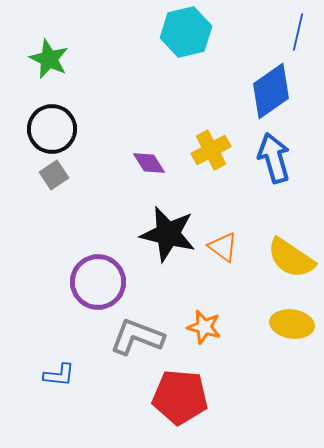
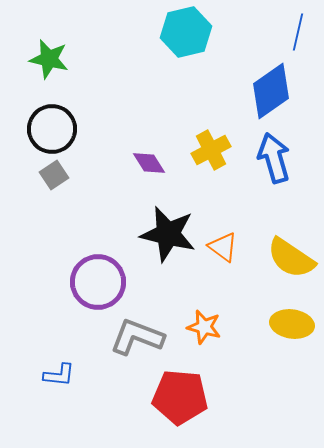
green star: rotated 12 degrees counterclockwise
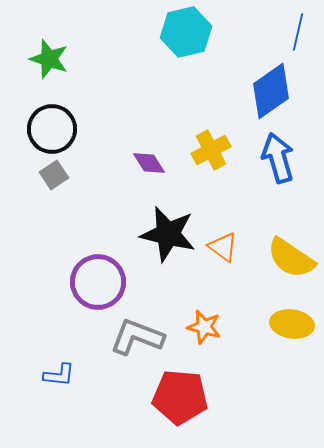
green star: rotated 6 degrees clockwise
blue arrow: moved 4 px right
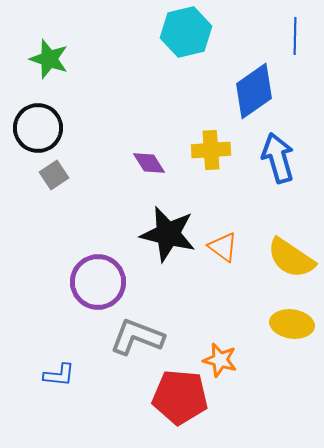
blue line: moved 3 px left, 4 px down; rotated 12 degrees counterclockwise
blue diamond: moved 17 px left
black circle: moved 14 px left, 1 px up
yellow cross: rotated 24 degrees clockwise
orange star: moved 16 px right, 33 px down
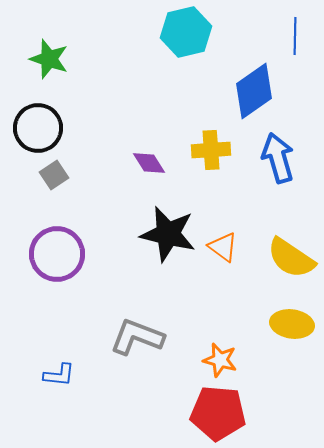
purple circle: moved 41 px left, 28 px up
red pentagon: moved 38 px right, 16 px down
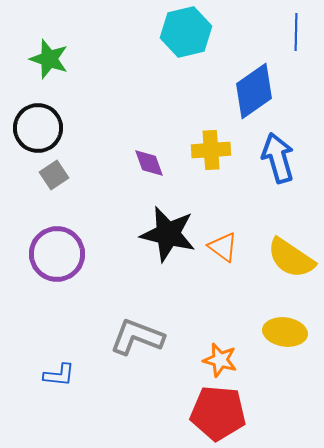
blue line: moved 1 px right, 4 px up
purple diamond: rotated 12 degrees clockwise
yellow ellipse: moved 7 px left, 8 px down
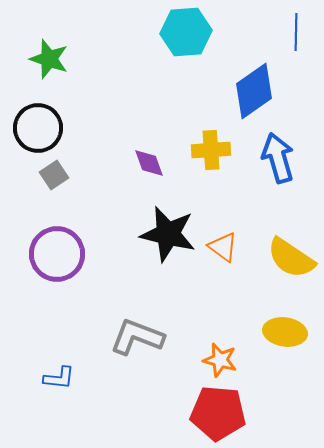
cyan hexagon: rotated 9 degrees clockwise
blue L-shape: moved 3 px down
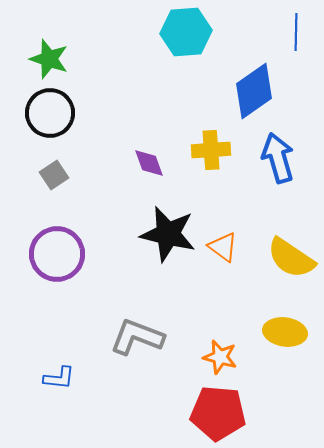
black circle: moved 12 px right, 15 px up
orange star: moved 3 px up
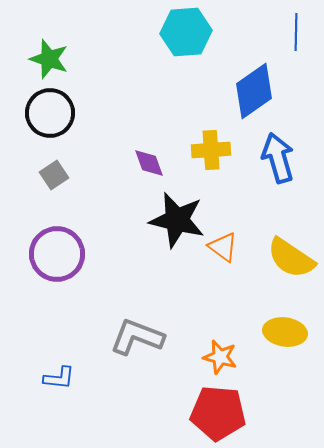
black star: moved 9 px right, 14 px up
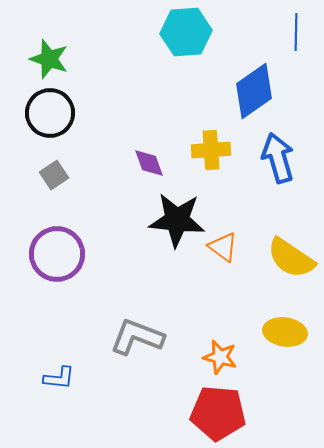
black star: rotated 8 degrees counterclockwise
